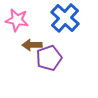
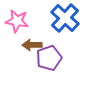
pink star: moved 1 px down
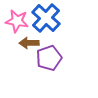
blue cross: moved 19 px left
brown arrow: moved 3 px left, 2 px up
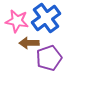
blue cross: rotated 12 degrees clockwise
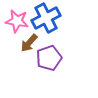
blue cross: rotated 8 degrees clockwise
brown arrow: rotated 48 degrees counterclockwise
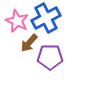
pink star: rotated 15 degrees clockwise
purple pentagon: moved 1 px right, 1 px up; rotated 20 degrees clockwise
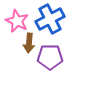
blue cross: moved 4 px right, 1 px down
brown arrow: rotated 36 degrees counterclockwise
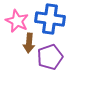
blue cross: rotated 36 degrees clockwise
purple pentagon: rotated 20 degrees counterclockwise
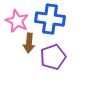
purple pentagon: moved 3 px right
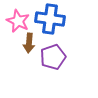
pink star: moved 1 px right
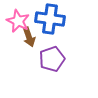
brown arrow: moved 6 px up; rotated 24 degrees counterclockwise
purple pentagon: moved 1 px left, 2 px down
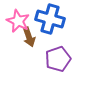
blue cross: rotated 8 degrees clockwise
purple pentagon: moved 6 px right
